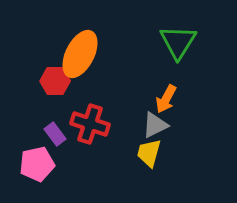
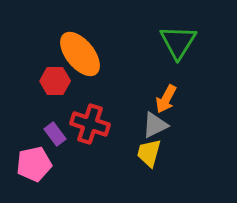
orange ellipse: rotated 66 degrees counterclockwise
pink pentagon: moved 3 px left
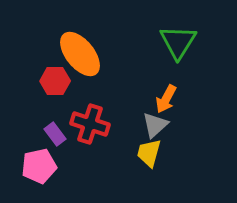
gray triangle: rotated 16 degrees counterclockwise
pink pentagon: moved 5 px right, 2 px down
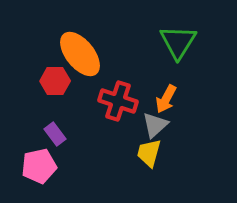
red cross: moved 28 px right, 23 px up
